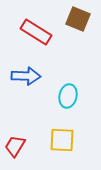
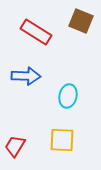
brown square: moved 3 px right, 2 px down
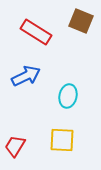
blue arrow: rotated 28 degrees counterclockwise
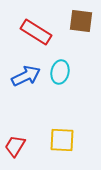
brown square: rotated 15 degrees counterclockwise
cyan ellipse: moved 8 px left, 24 px up
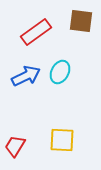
red rectangle: rotated 68 degrees counterclockwise
cyan ellipse: rotated 15 degrees clockwise
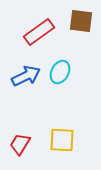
red rectangle: moved 3 px right
red trapezoid: moved 5 px right, 2 px up
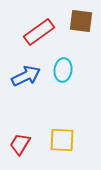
cyan ellipse: moved 3 px right, 2 px up; rotated 20 degrees counterclockwise
